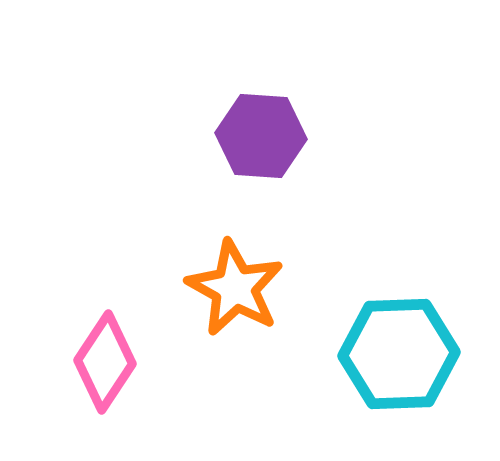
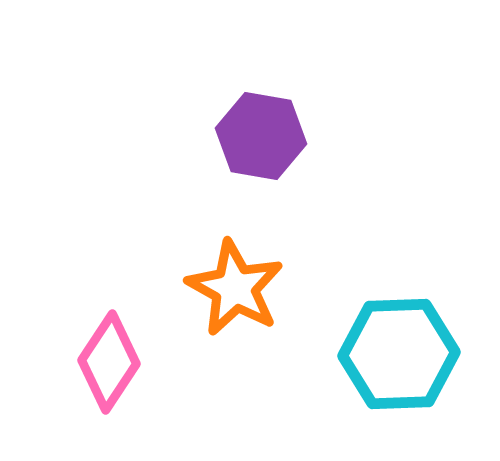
purple hexagon: rotated 6 degrees clockwise
pink diamond: moved 4 px right
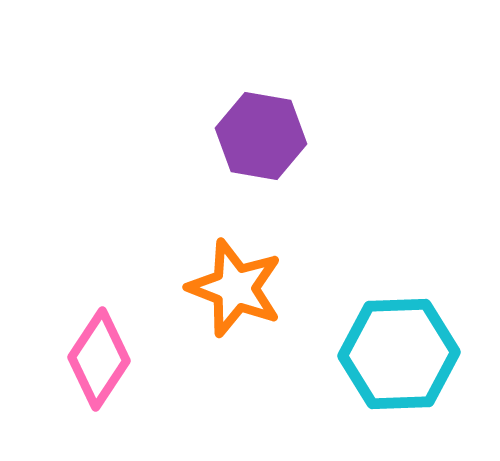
orange star: rotated 8 degrees counterclockwise
pink diamond: moved 10 px left, 3 px up
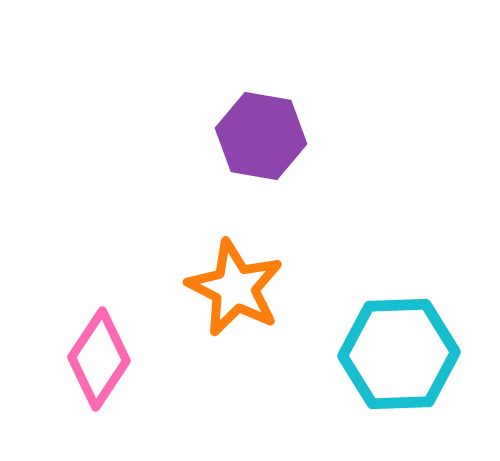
orange star: rotated 6 degrees clockwise
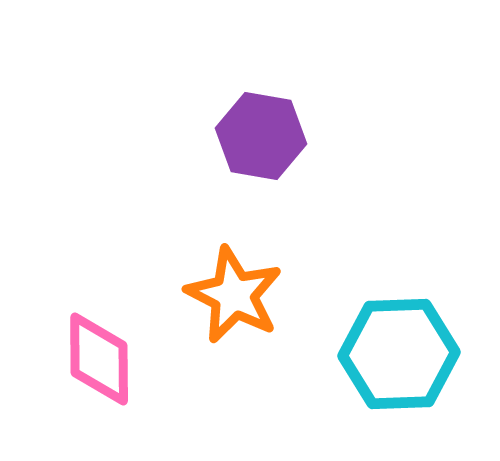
orange star: moved 1 px left, 7 px down
pink diamond: rotated 34 degrees counterclockwise
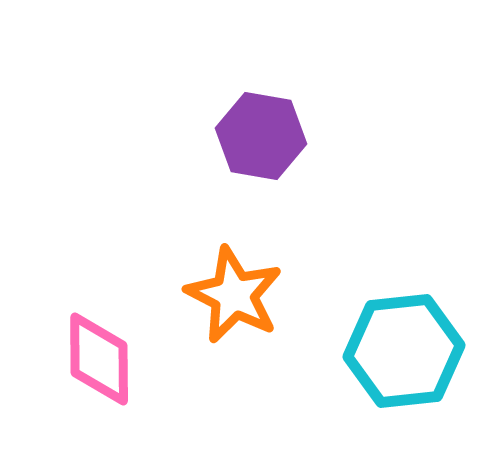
cyan hexagon: moved 5 px right, 3 px up; rotated 4 degrees counterclockwise
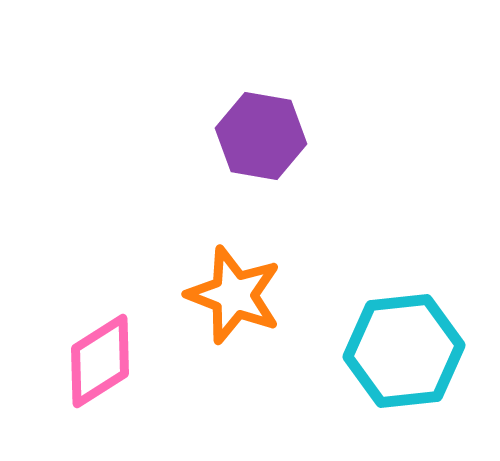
orange star: rotated 6 degrees counterclockwise
pink diamond: moved 1 px right, 2 px down; rotated 58 degrees clockwise
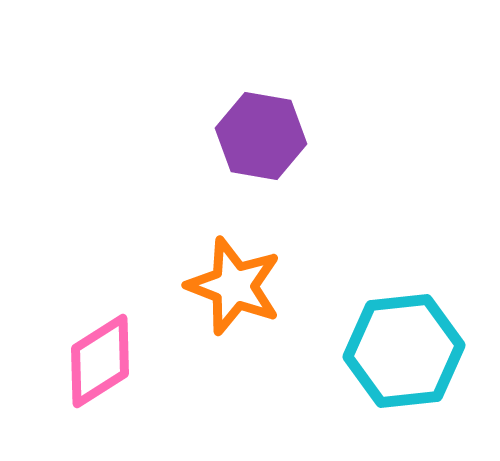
orange star: moved 9 px up
